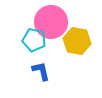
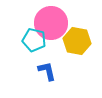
pink circle: moved 1 px down
blue L-shape: moved 6 px right
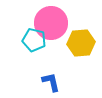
yellow hexagon: moved 4 px right, 2 px down; rotated 16 degrees counterclockwise
blue L-shape: moved 4 px right, 11 px down
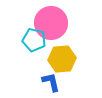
yellow hexagon: moved 19 px left, 16 px down
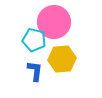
pink circle: moved 3 px right, 1 px up
blue L-shape: moved 16 px left, 11 px up; rotated 20 degrees clockwise
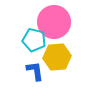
yellow hexagon: moved 5 px left, 2 px up
blue L-shape: rotated 15 degrees counterclockwise
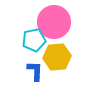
cyan pentagon: rotated 25 degrees counterclockwise
blue L-shape: rotated 10 degrees clockwise
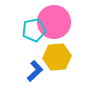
cyan pentagon: moved 10 px up
blue L-shape: rotated 45 degrees clockwise
